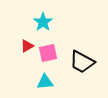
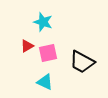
cyan star: rotated 18 degrees counterclockwise
cyan triangle: rotated 30 degrees clockwise
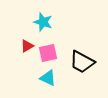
cyan triangle: moved 3 px right, 4 px up
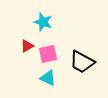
pink square: moved 1 px down
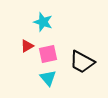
cyan triangle: rotated 24 degrees clockwise
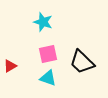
red triangle: moved 17 px left, 20 px down
black trapezoid: rotated 16 degrees clockwise
cyan triangle: rotated 30 degrees counterclockwise
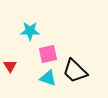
cyan star: moved 13 px left, 9 px down; rotated 18 degrees counterclockwise
black trapezoid: moved 7 px left, 9 px down
red triangle: rotated 32 degrees counterclockwise
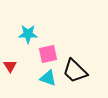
cyan star: moved 2 px left, 3 px down
